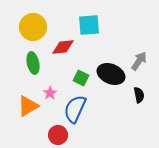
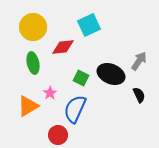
cyan square: rotated 20 degrees counterclockwise
black semicircle: rotated 14 degrees counterclockwise
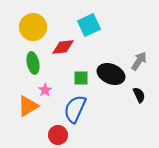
green square: rotated 28 degrees counterclockwise
pink star: moved 5 px left, 3 px up
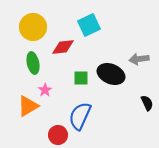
gray arrow: moved 2 px up; rotated 132 degrees counterclockwise
black semicircle: moved 8 px right, 8 px down
blue semicircle: moved 5 px right, 7 px down
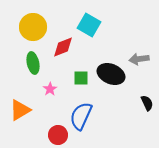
cyan square: rotated 35 degrees counterclockwise
red diamond: rotated 15 degrees counterclockwise
pink star: moved 5 px right, 1 px up
orange triangle: moved 8 px left, 4 px down
blue semicircle: moved 1 px right
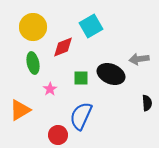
cyan square: moved 2 px right, 1 px down; rotated 30 degrees clockwise
black semicircle: rotated 21 degrees clockwise
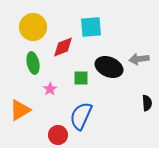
cyan square: moved 1 px down; rotated 25 degrees clockwise
black ellipse: moved 2 px left, 7 px up
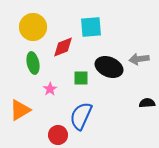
black semicircle: rotated 91 degrees counterclockwise
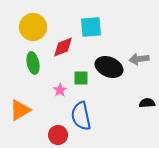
pink star: moved 10 px right, 1 px down
blue semicircle: rotated 36 degrees counterclockwise
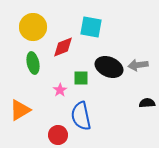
cyan square: rotated 15 degrees clockwise
gray arrow: moved 1 px left, 6 px down
